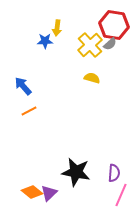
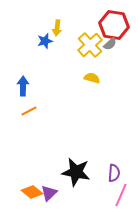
blue star: rotated 14 degrees counterclockwise
blue arrow: rotated 42 degrees clockwise
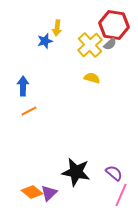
purple semicircle: rotated 54 degrees counterclockwise
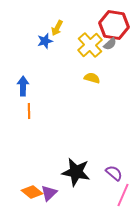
yellow arrow: rotated 21 degrees clockwise
orange line: rotated 63 degrees counterclockwise
pink line: moved 2 px right
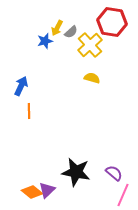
red hexagon: moved 2 px left, 3 px up
gray semicircle: moved 39 px left, 12 px up
blue arrow: moved 2 px left; rotated 24 degrees clockwise
purple triangle: moved 2 px left, 3 px up
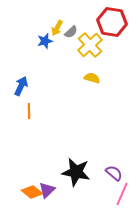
pink line: moved 1 px left, 1 px up
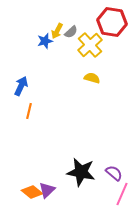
yellow arrow: moved 3 px down
orange line: rotated 14 degrees clockwise
black star: moved 5 px right
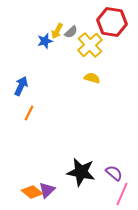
orange line: moved 2 px down; rotated 14 degrees clockwise
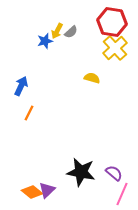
yellow cross: moved 25 px right, 3 px down
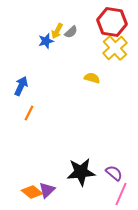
blue star: moved 1 px right
black star: rotated 16 degrees counterclockwise
pink line: moved 1 px left
